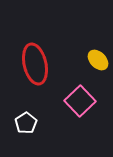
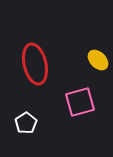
pink square: moved 1 px down; rotated 28 degrees clockwise
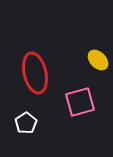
red ellipse: moved 9 px down
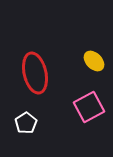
yellow ellipse: moved 4 px left, 1 px down
pink square: moved 9 px right, 5 px down; rotated 12 degrees counterclockwise
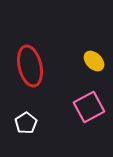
red ellipse: moved 5 px left, 7 px up
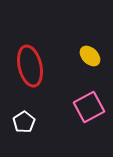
yellow ellipse: moved 4 px left, 5 px up
white pentagon: moved 2 px left, 1 px up
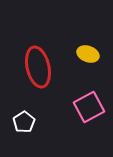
yellow ellipse: moved 2 px left, 2 px up; rotated 25 degrees counterclockwise
red ellipse: moved 8 px right, 1 px down
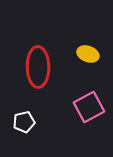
red ellipse: rotated 12 degrees clockwise
white pentagon: rotated 20 degrees clockwise
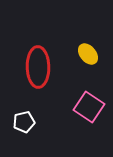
yellow ellipse: rotated 30 degrees clockwise
pink square: rotated 28 degrees counterclockwise
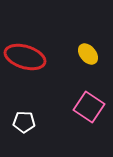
red ellipse: moved 13 px left, 10 px up; rotated 72 degrees counterclockwise
white pentagon: rotated 15 degrees clockwise
